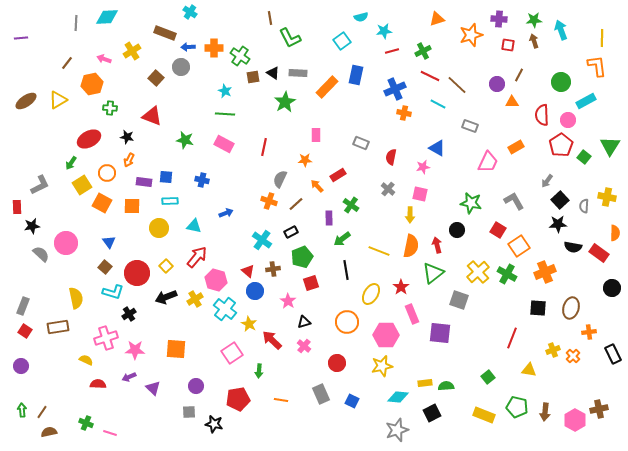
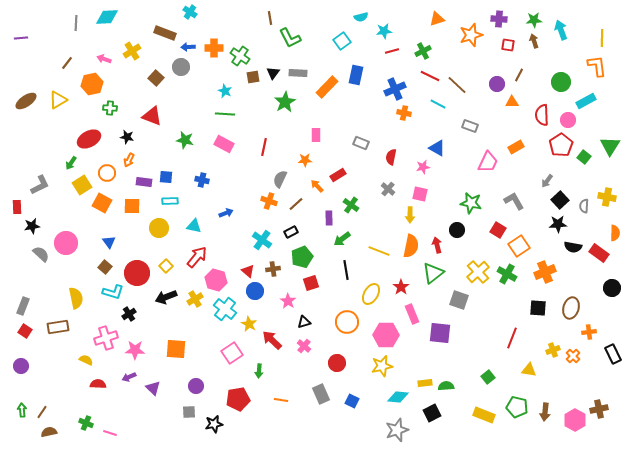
black triangle at (273, 73): rotated 32 degrees clockwise
black star at (214, 424): rotated 24 degrees counterclockwise
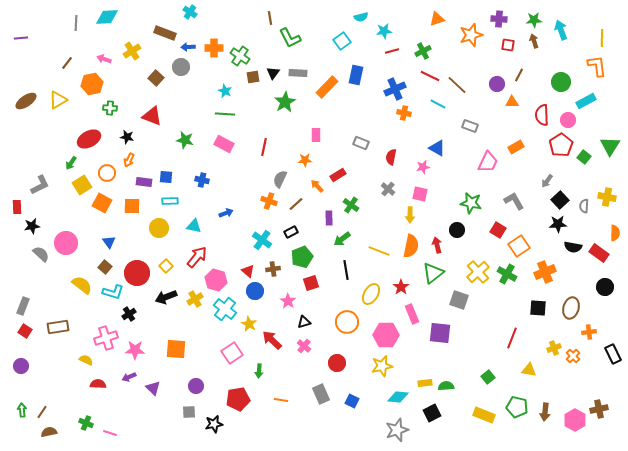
black circle at (612, 288): moved 7 px left, 1 px up
yellow semicircle at (76, 298): moved 6 px right, 13 px up; rotated 40 degrees counterclockwise
yellow cross at (553, 350): moved 1 px right, 2 px up
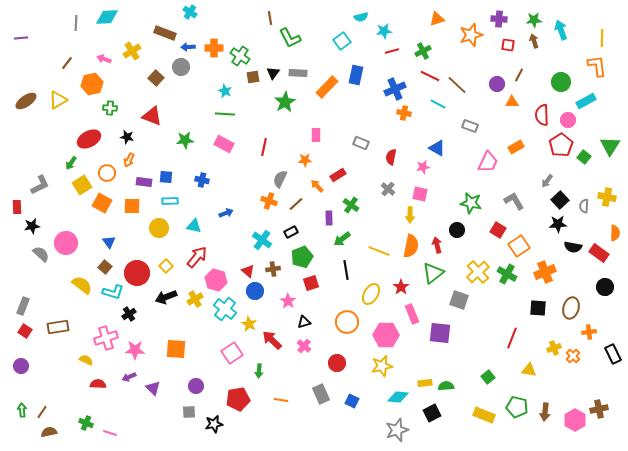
green star at (185, 140): rotated 18 degrees counterclockwise
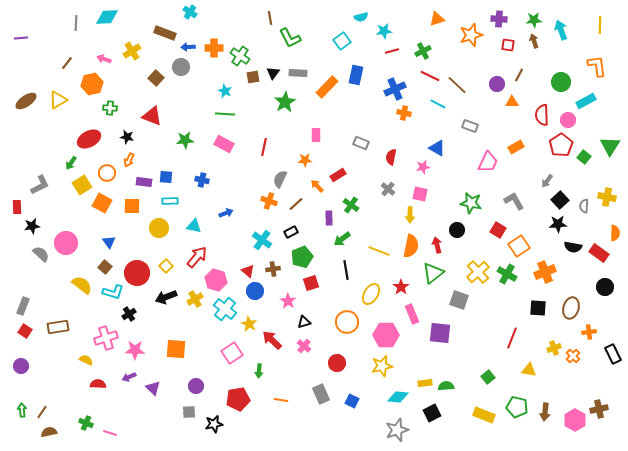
yellow line at (602, 38): moved 2 px left, 13 px up
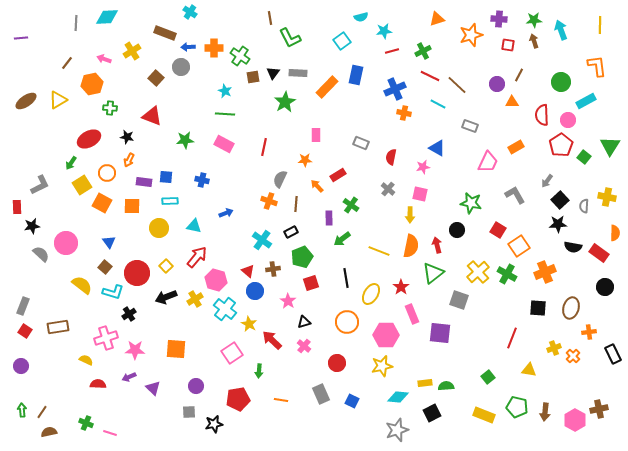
gray L-shape at (514, 201): moved 1 px right, 6 px up
brown line at (296, 204): rotated 42 degrees counterclockwise
black line at (346, 270): moved 8 px down
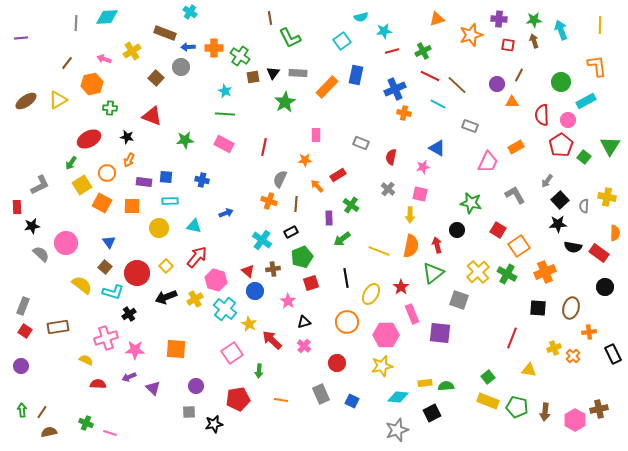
yellow rectangle at (484, 415): moved 4 px right, 14 px up
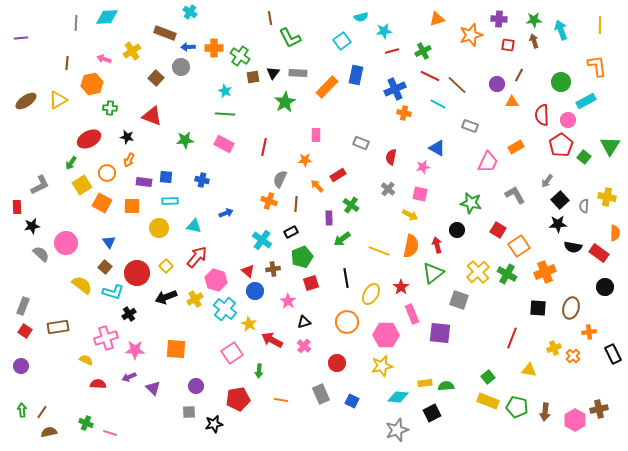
brown line at (67, 63): rotated 32 degrees counterclockwise
yellow arrow at (410, 215): rotated 63 degrees counterclockwise
red arrow at (272, 340): rotated 15 degrees counterclockwise
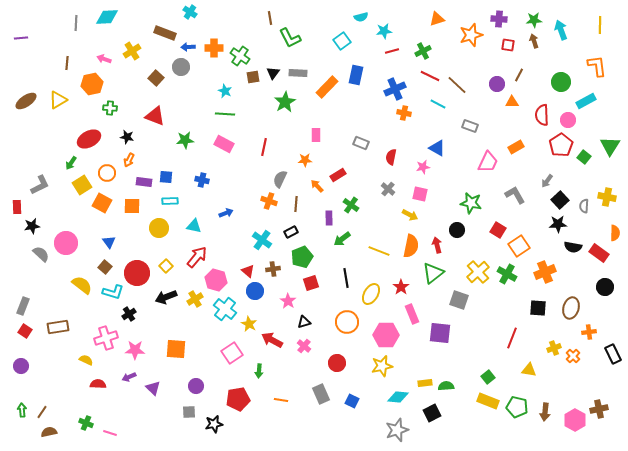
red triangle at (152, 116): moved 3 px right
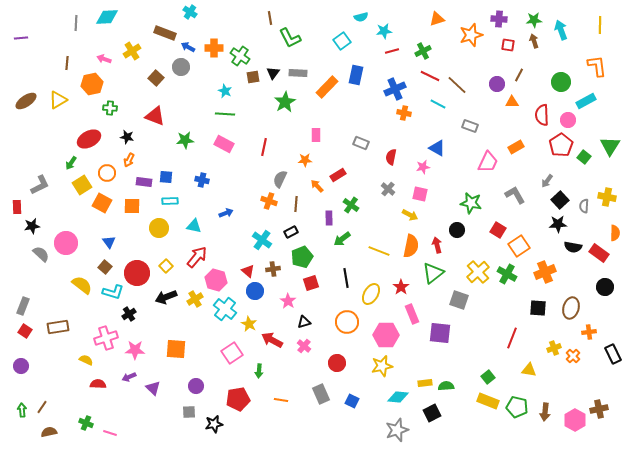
blue arrow at (188, 47): rotated 32 degrees clockwise
brown line at (42, 412): moved 5 px up
